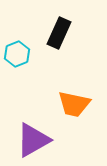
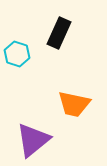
cyan hexagon: rotated 20 degrees counterclockwise
purple triangle: rotated 9 degrees counterclockwise
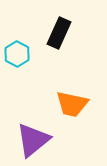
cyan hexagon: rotated 10 degrees clockwise
orange trapezoid: moved 2 px left
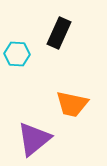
cyan hexagon: rotated 25 degrees counterclockwise
purple triangle: moved 1 px right, 1 px up
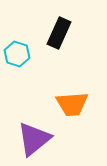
cyan hexagon: rotated 15 degrees clockwise
orange trapezoid: rotated 16 degrees counterclockwise
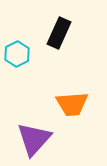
cyan hexagon: rotated 15 degrees clockwise
purple triangle: rotated 9 degrees counterclockwise
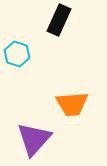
black rectangle: moved 13 px up
cyan hexagon: rotated 15 degrees counterclockwise
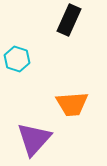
black rectangle: moved 10 px right
cyan hexagon: moved 5 px down
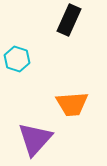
purple triangle: moved 1 px right
